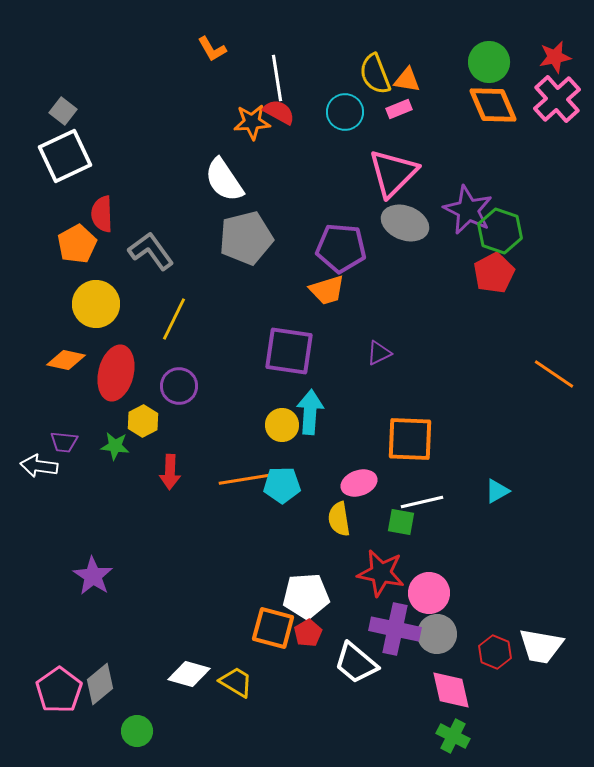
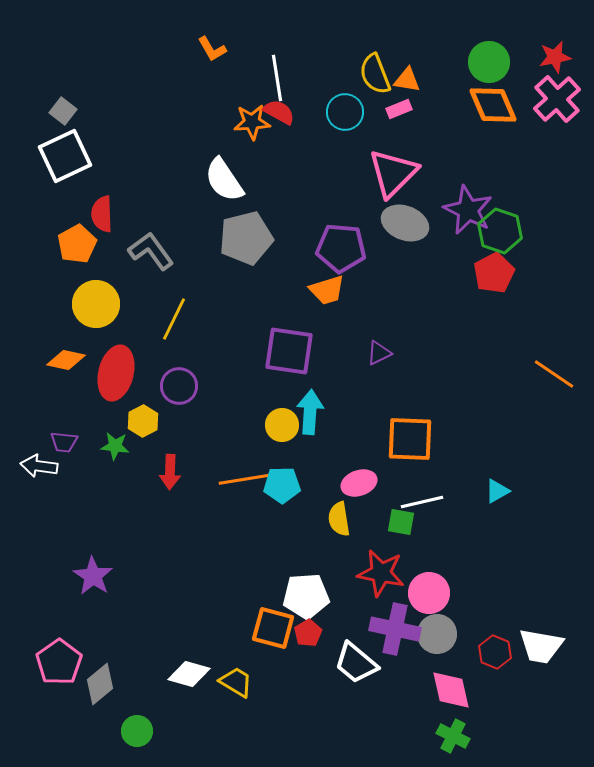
pink pentagon at (59, 690): moved 28 px up
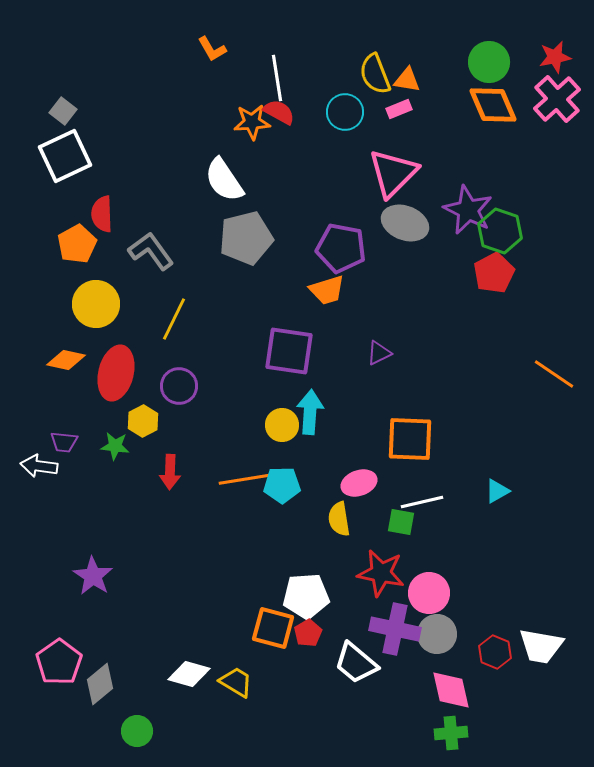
purple pentagon at (341, 248): rotated 6 degrees clockwise
green cross at (453, 736): moved 2 px left, 3 px up; rotated 32 degrees counterclockwise
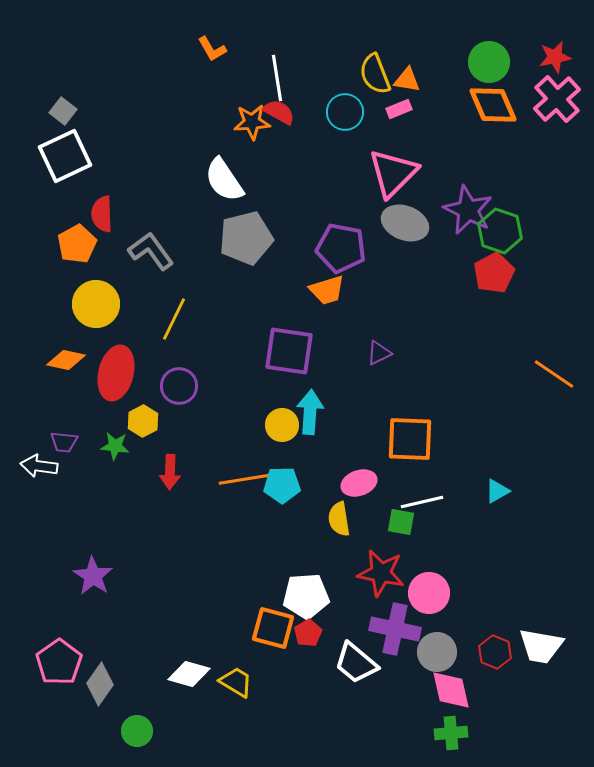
gray circle at (437, 634): moved 18 px down
gray diamond at (100, 684): rotated 15 degrees counterclockwise
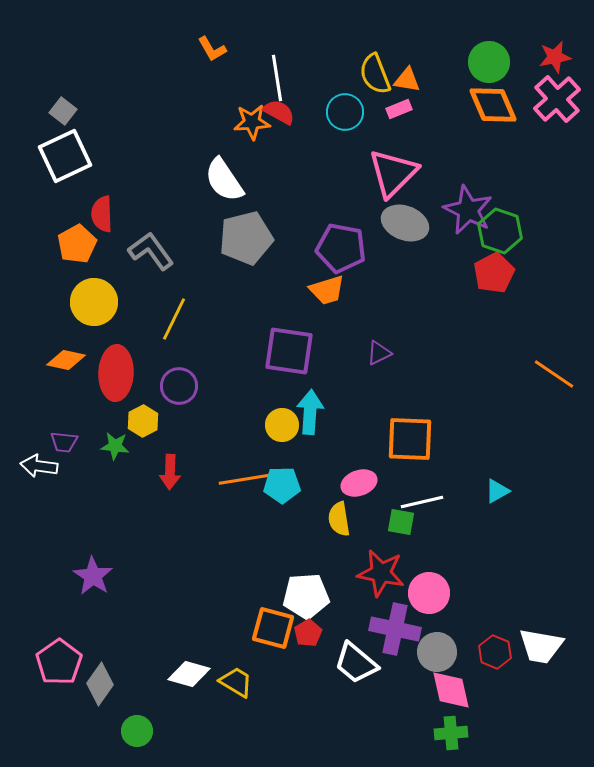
yellow circle at (96, 304): moved 2 px left, 2 px up
red ellipse at (116, 373): rotated 12 degrees counterclockwise
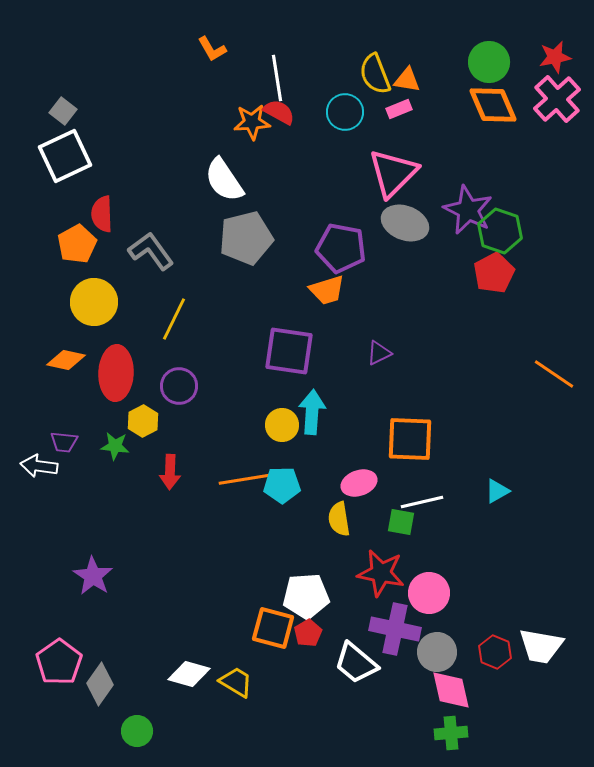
cyan arrow at (310, 412): moved 2 px right
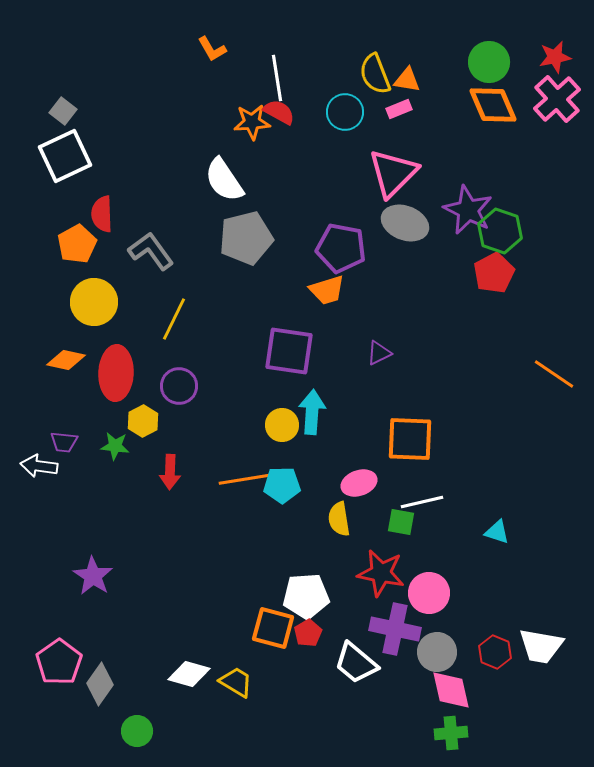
cyan triangle at (497, 491): moved 41 px down; rotated 48 degrees clockwise
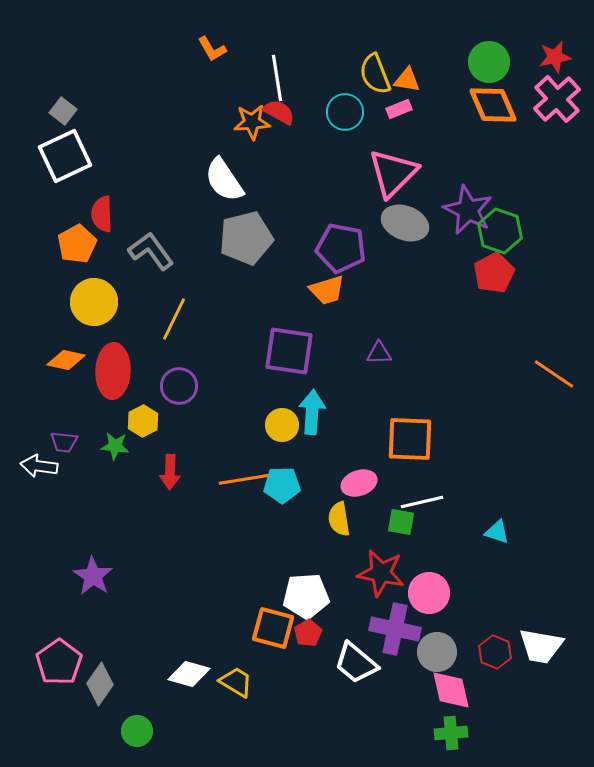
purple triangle at (379, 353): rotated 24 degrees clockwise
red ellipse at (116, 373): moved 3 px left, 2 px up
